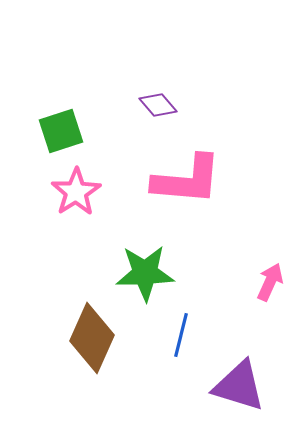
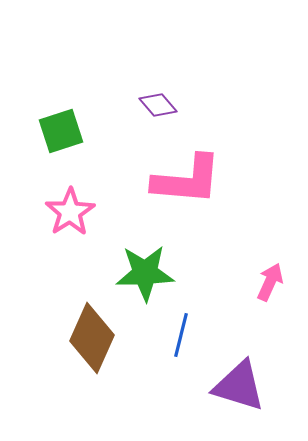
pink star: moved 6 px left, 20 px down
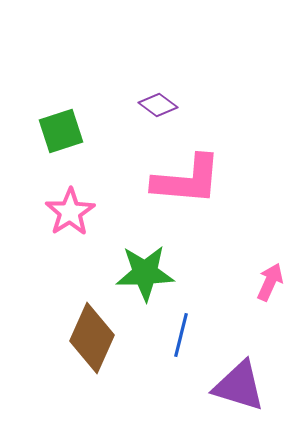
purple diamond: rotated 12 degrees counterclockwise
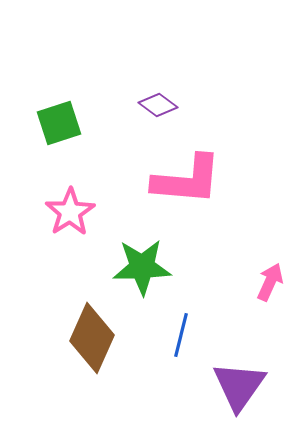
green square: moved 2 px left, 8 px up
green star: moved 3 px left, 6 px up
purple triangle: rotated 48 degrees clockwise
